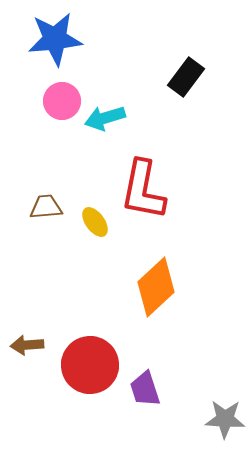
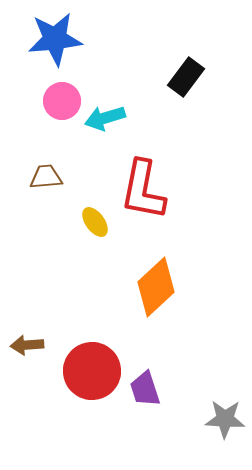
brown trapezoid: moved 30 px up
red circle: moved 2 px right, 6 px down
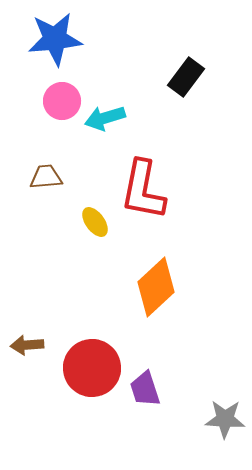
red circle: moved 3 px up
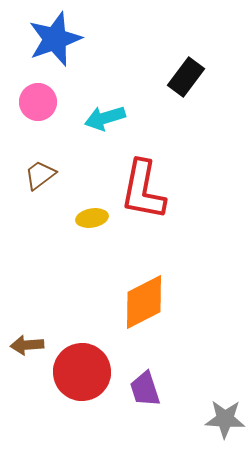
blue star: rotated 14 degrees counterclockwise
pink circle: moved 24 px left, 1 px down
brown trapezoid: moved 6 px left, 2 px up; rotated 32 degrees counterclockwise
yellow ellipse: moved 3 px left, 4 px up; rotated 64 degrees counterclockwise
orange diamond: moved 12 px left, 15 px down; rotated 16 degrees clockwise
red circle: moved 10 px left, 4 px down
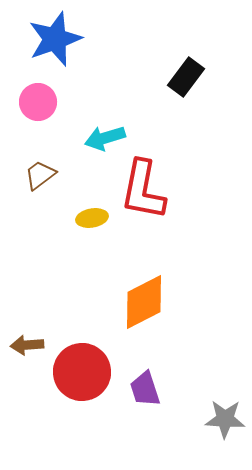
cyan arrow: moved 20 px down
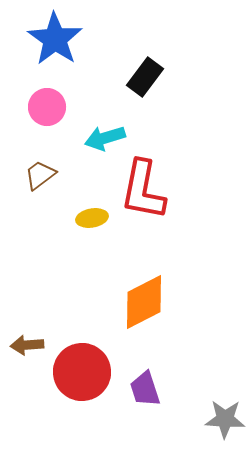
blue star: rotated 18 degrees counterclockwise
black rectangle: moved 41 px left
pink circle: moved 9 px right, 5 px down
